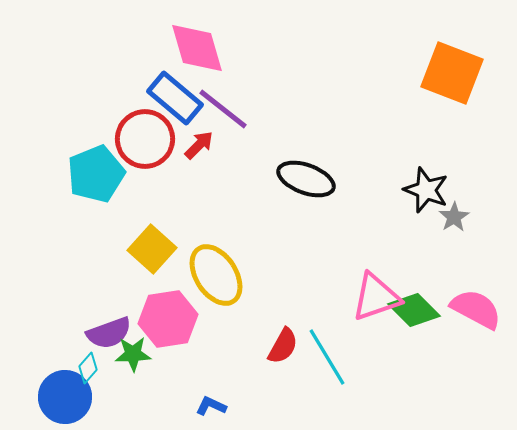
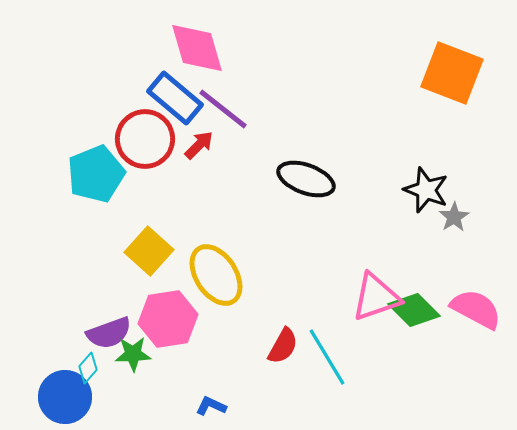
yellow square: moved 3 px left, 2 px down
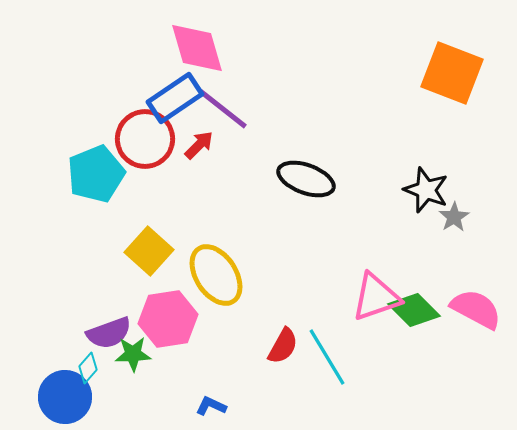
blue rectangle: rotated 74 degrees counterclockwise
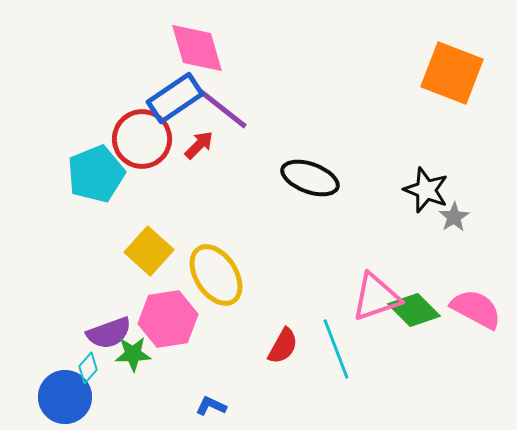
red circle: moved 3 px left
black ellipse: moved 4 px right, 1 px up
cyan line: moved 9 px right, 8 px up; rotated 10 degrees clockwise
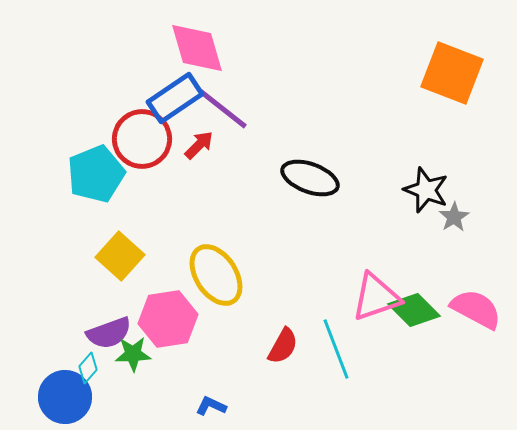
yellow square: moved 29 px left, 5 px down
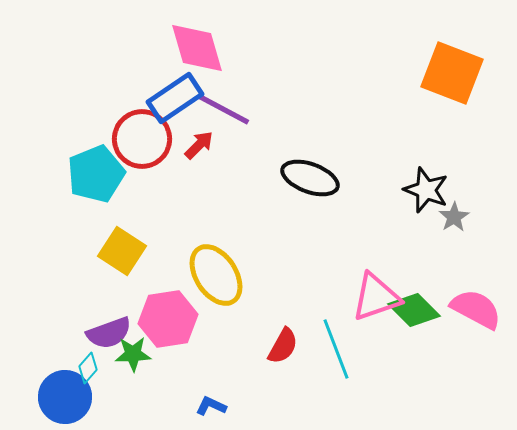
purple line: rotated 10 degrees counterclockwise
yellow square: moved 2 px right, 5 px up; rotated 9 degrees counterclockwise
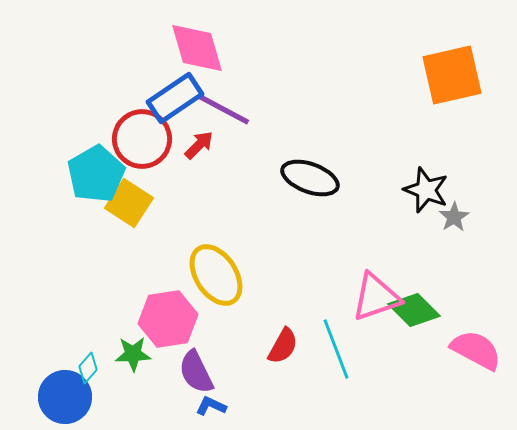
orange square: moved 2 px down; rotated 34 degrees counterclockwise
cyan pentagon: rotated 8 degrees counterclockwise
yellow square: moved 7 px right, 48 px up
pink semicircle: moved 41 px down
purple semicircle: moved 87 px right, 39 px down; rotated 84 degrees clockwise
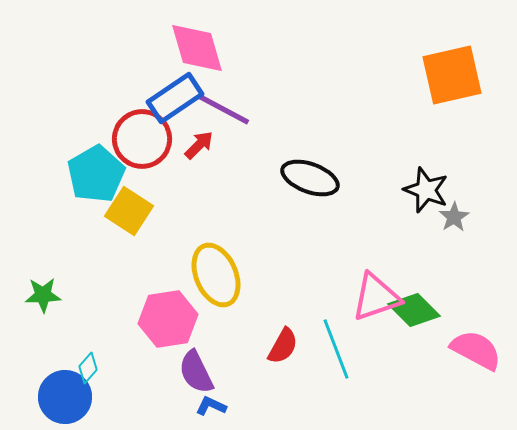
yellow square: moved 8 px down
yellow ellipse: rotated 10 degrees clockwise
green star: moved 90 px left, 59 px up
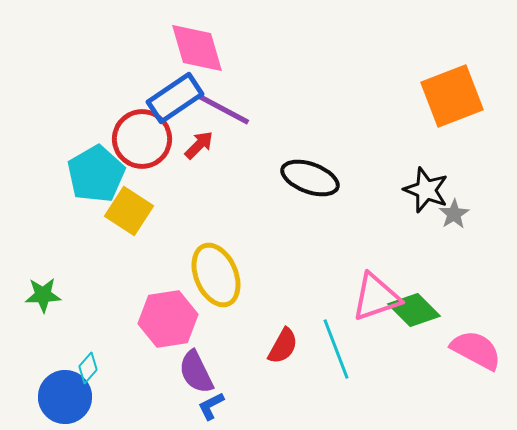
orange square: moved 21 px down; rotated 8 degrees counterclockwise
gray star: moved 3 px up
blue L-shape: rotated 52 degrees counterclockwise
